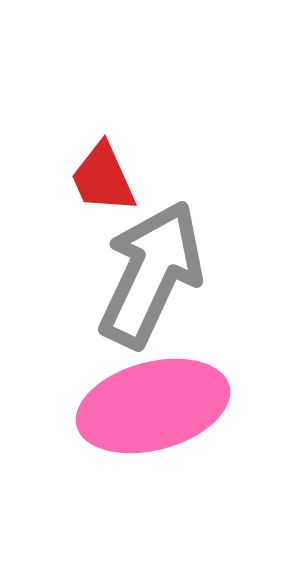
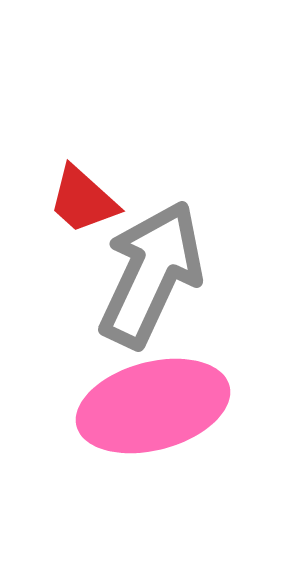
red trapezoid: moved 20 px left, 22 px down; rotated 24 degrees counterclockwise
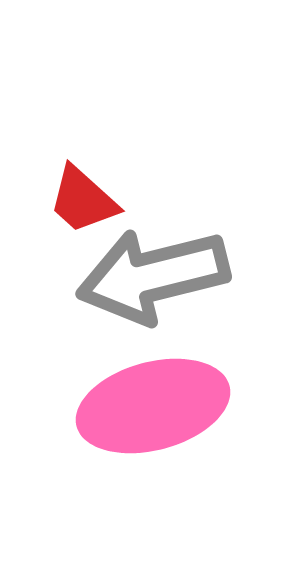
gray arrow: moved 2 px right, 2 px down; rotated 129 degrees counterclockwise
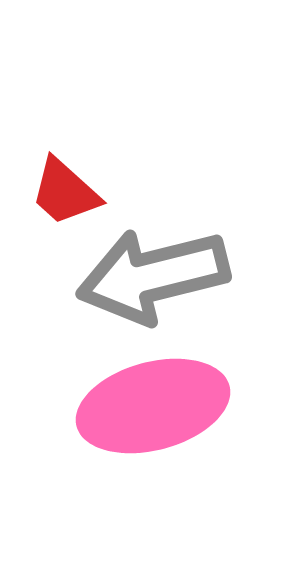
red trapezoid: moved 18 px left, 8 px up
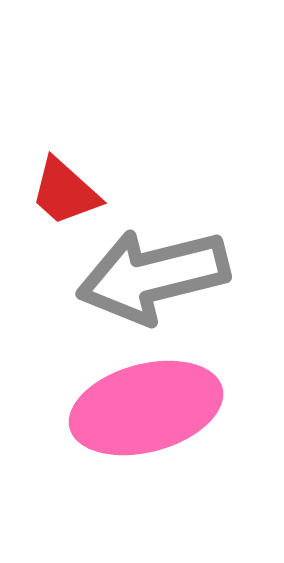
pink ellipse: moved 7 px left, 2 px down
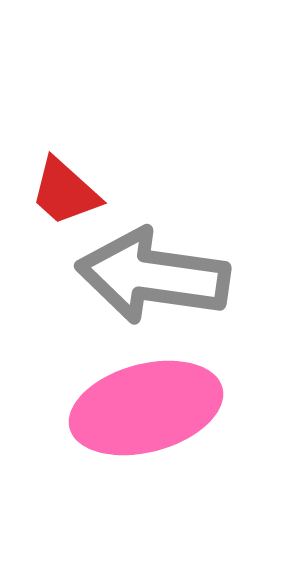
gray arrow: rotated 22 degrees clockwise
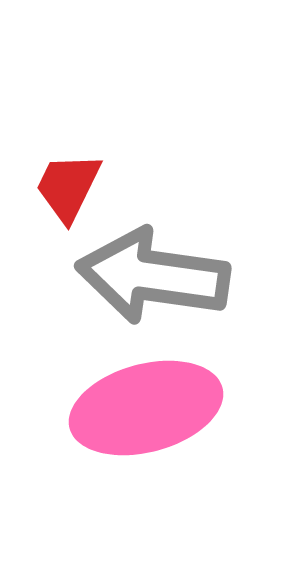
red trapezoid: moved 3 px right, 5 px up; rotated 74 degrees clockwise
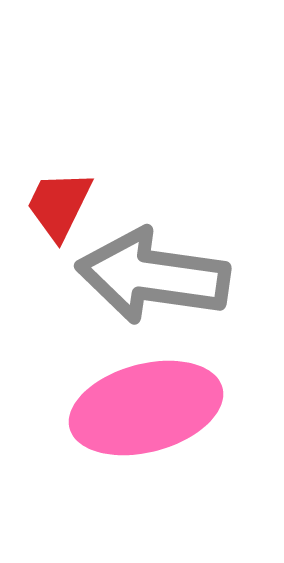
red trapezoid: moved 9 px left, 18 px down
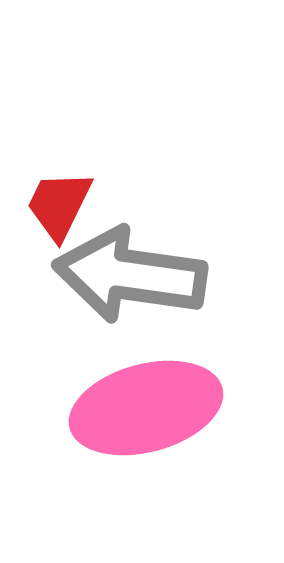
gray arrow: moved 23 px left, 1 px up
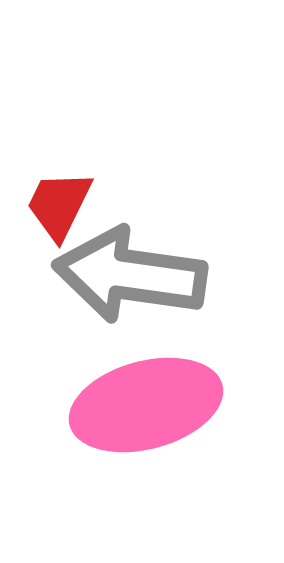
pink ellipse: moved 3 px up
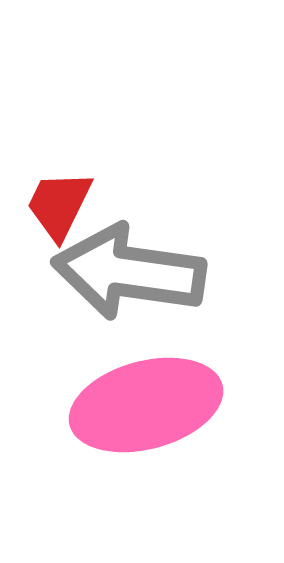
gray arrow: moved 1 px left, 3 px up
